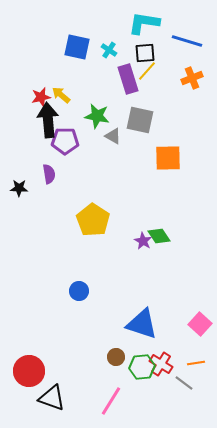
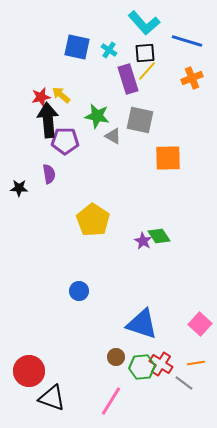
cyan L-shape: rotated 140 degrees counterclockwise
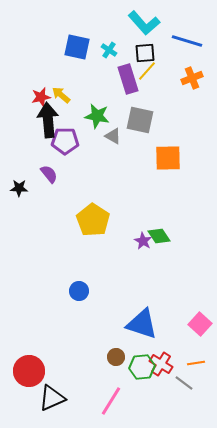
purple semicircle: rotated 30 degrees counterclockwise
black triangle: rotated 44 degrees counterclockwise
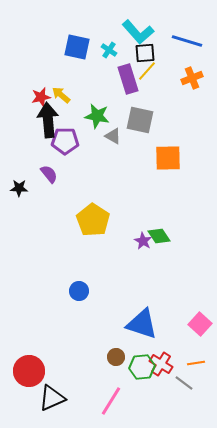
cyan L-shape: moved 6 px left, 9 px down
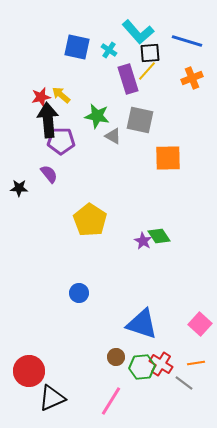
black square: moved 5 px right
purple pentagon: moved 4 px left
yellow pentagon: moved 3 px left
blue circle: moved 2 px down
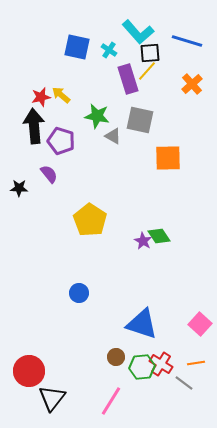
orange cross: moved 6 px down; rotated 20 degrees counterclockwise
black arrow: moved 14 px left, 6 px down
purple pentagon: rotated 16 degrees clockwise
black triangle: rotated 28 degrees counterclockwise
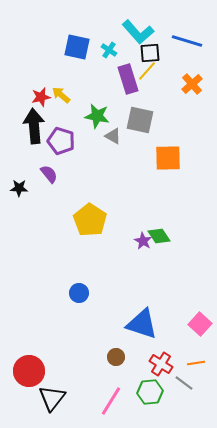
green hexagon: moved 8 px right, 25 px down
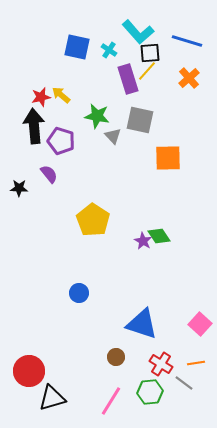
orange cross: moved 3 px left, 6 px up
gray triangle: rotated 18 degrees clockwise
yellow pentagon: moved 3 px right
black triangle: rotated 36 degrees clockwise
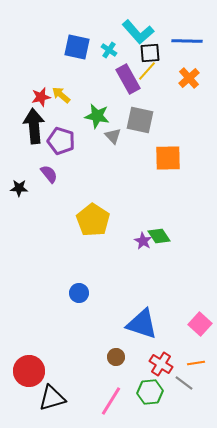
blue line: rotated 16 degrees counterclockwise
purple rectangle: rotated 12 degrees counterclockwise
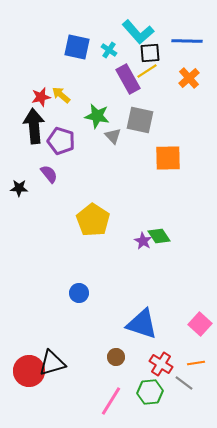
yellow line: rotated 15 degrees clockwise
black triangle: moved 35 px up
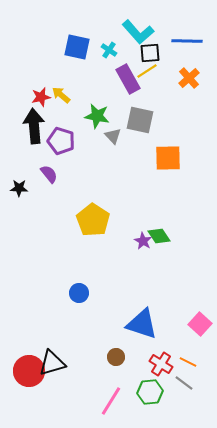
orange line: moved 8 px left, 1 px up; rotated 36 degrees clockwise
